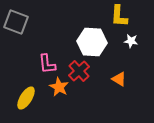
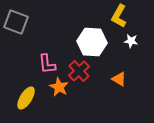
yellow L-shape: rotated 25 degrees clockwise
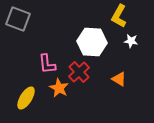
gray square: moved 2 px right, 3 px up
red cross: moved 1 px down
orange star: moved 1 px down
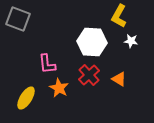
red cross: moved 10 px right, 3 px down
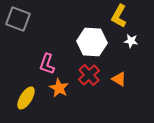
pink L-shape: rotated 25 degrees clockwise
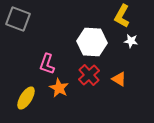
yellow L-shape: moved 3 px right
